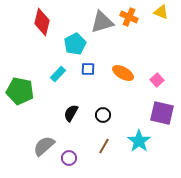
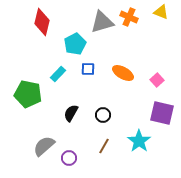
green pentagon: moved 8 px right, 3 px down
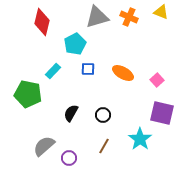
gray triangle: moved 5 px left, 5 px up
cyan rectangle: moved 5 px left, 3 px up
cyan star: moved 1 px right, 2 px up
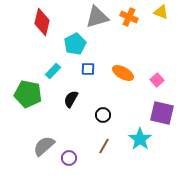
black semicircle: moved 14 px up
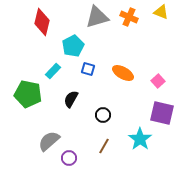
cyan pentagon: moved 2 px left, 2 px down
blue square: rotated 16 degrees clockwise
pink square: moved 1 px right, 1 px down
gray semicircle: moved 5 px right, 5 px up
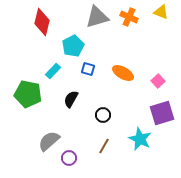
purple square: rotated 30 degrees counterclockwise
cyan star: rotated 10 degrees counterclockwise
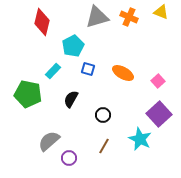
purple square: moved 3 px left, 1 px down; rotated 25 degrees counterclockwise
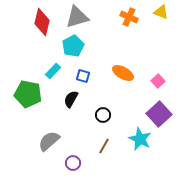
gray triangle: moved 20 px left
blue square: moved 5 px left, 7 px down
purple circle: moved 4 px right, 5 px down
